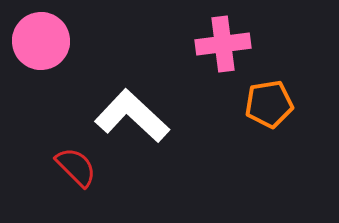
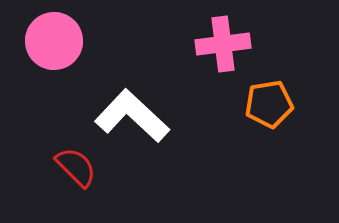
pink circle: moved 13 px right
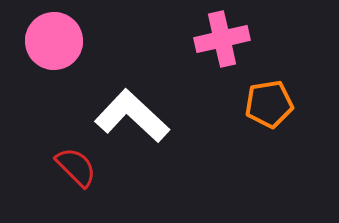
pink cross: moved 1 px left, 5 px up; rotated 6 degrees counterclockwise
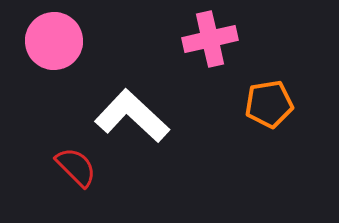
pink cross: moved 12 px left
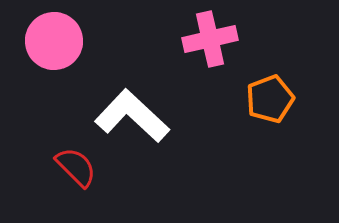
orange pentagon: moved 1 px right, 5 px up; rotated 12 degrees counterclockwise
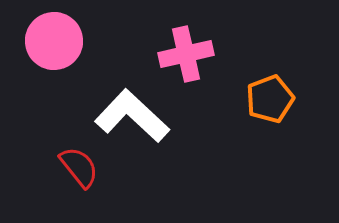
pink cross: moved 24 px left, 15 px down
red semicircle: moved 3 px right; rotated 6 degrees clockwise
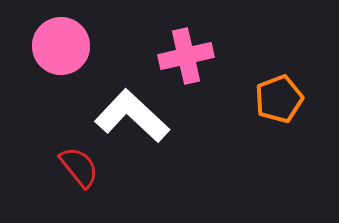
pink circle: moved 7 px right, 5 px down
pink cross: moved 2 px down
orange pentagon: moved 9 px right
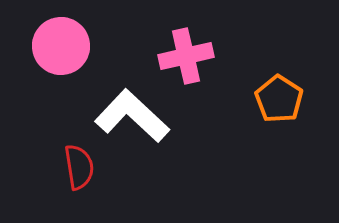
orange pentagon: rotated 18 degrees counterclockwise
red semicircle: rotated 30 degrees clockwise
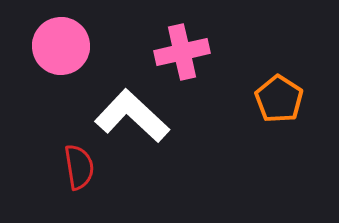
pink cross: moved 4 px left, 4 px up
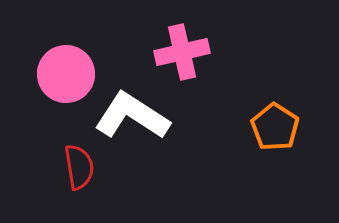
pink circle: moved 5 px right, 28 px down
orange pentagon: moved 4 px left, 28 px down
white L-shape: rotated 10 degrees counterclockwise
